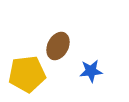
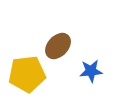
brown ellipse: rotated 16 degrees clockwise
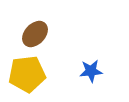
brown ellipse: moved 23 px left, 12 px up
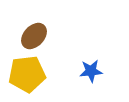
brown ellipse: moved 1 px left, 2 px down
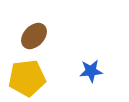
yellow pentagon: moved 4 px down
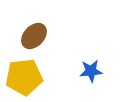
yellow pentagon: moved 3 px left, 1 px up
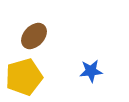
yellow pentagon: rotated 9 degrees counterclockwise
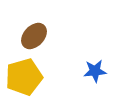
blue star: moved 4 px right
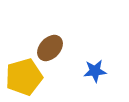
brown ellipse: moved 16 px right, 12 px down
